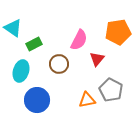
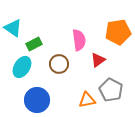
pink semicircle: rotated 35 degrees counterclockwise
red triangle: moved 1 px right, 1 px down; rotated 14 degrees clockwise
cyan ellipse: moved 1 px right, 4 px up; rotated 15 degrees clockwise
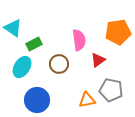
gray pentagon: rotated 15 degrees counterclockwise
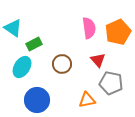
orange pentagon: rotated 15 degrees counterclockwise
pink semicircle: moved 10 px right, 12 px up
red triangle: rotated 35 degrees counterclockwise
brown circle: moved 3 px right
gray pentagon: moved 7 px up
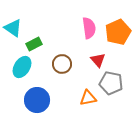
orange triangle: moved 1 px right, 2 px up
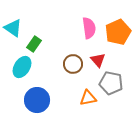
green rectangle: rotated 28 degrees counterclockwise
brown circle: moved 11 px right
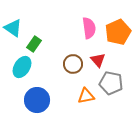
orange triangle: moved 2 px left, 2 px up
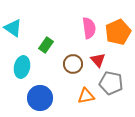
green rectangle: moved 12 px right, 1 px down
cyan ellipse: rotated 20 degrees counterclockwise
blue circle: moved 3 px right, 2 px up
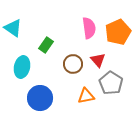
gray pentagon: rotated 20 degrees clockwise
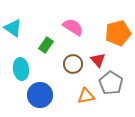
pink semicircle: moved 16 px left, 1 px up; rotated 50 degrees counterclockwise
orange pentagon: moved 1 px down; rotated 10 degrees clockwise
cyan ellipse: moved 1 px left, 2 px down; rotated 20 degrees counterclockwise
blue circle: moved 3 px up
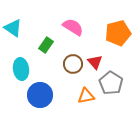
red triangle: moved 3 px left, 2 px down
